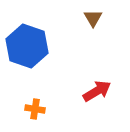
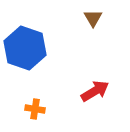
blue hexagon: moved 2 px left, 2 px down
red arrow: moved 2 px left
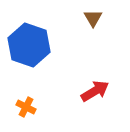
blue hexagon: moved 4 px right, 3 px up
orange cross: moved 9 px left, 2 px up; rotated 18 degrees clockwise
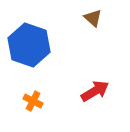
brown triangle: rotated 18 degrees counterclockwise
orange cross: moved 7 px right, 6 px up
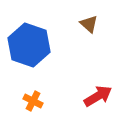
brown triangle: moved 4 px left, 6 px down
red arrow: moved 3 px right, 5 px down
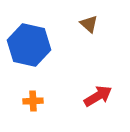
blue hexagon: rotated 6 degrees counterclockwise
orange cross: rotated 30 degrees counterclockwise
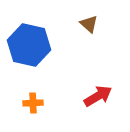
orange cross: moved 2 px down
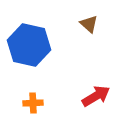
red arrow: moved 2 px left
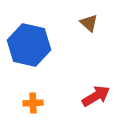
brown triangle: moved 1 px up
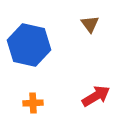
brown triangle: moved 1 px right, 1 px down; rotated 12 degrees clockwise
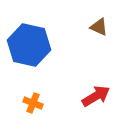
brown triangle: moved 9 px right, 3 px down; rotated 30 degrees counterclockwise
orange cross: rotated 24 degrees clockwise
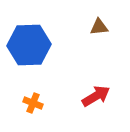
brown triangle: rotated 30 degrees counterclockwise
blue hexagon: rotated 15 degrees counterclockwise
